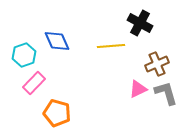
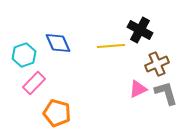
black cross: moved 7 px down
blue diamond: moved 1 px right, 2 px down
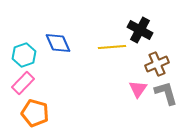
yellow line: moved 1 px right, 1 px down
pink rectangle: moved 11 px left
pink triangle: rotated 30 degrees counterclockwise
orange pentagon: moved 22 px left
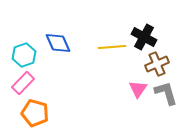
black cross: moved 4 px right, 7 px down
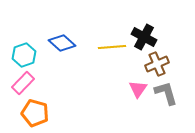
blue diamond: moved 4 px right; rotated 24 degrees counterclockwise
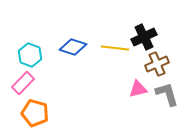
black cross: rotated 35 degrees clockwise
blue diamond: moved 11 px right, 4 px down; rotated 24 degrees counterclockwise
yellow line: moved 3 px right, 1 px down; rotated 12 degrees clockwise
cyan hexagon: moved 6 px right; rotated 20 degrees counterclockwise
pink triangle: rotated 42 degrees clockwise
gray L-shape: moved 1 px right, 1 px down
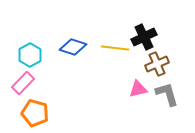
cyan hexagon: rotated 10 degrees clockwise
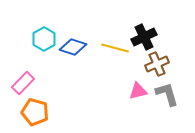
yellow line: rotated 8 degrees clockwise
cyan hexagon: moved 14 px right, 16 px up
pink triangle: moved 2 px down
orange pentagon: moved 1 px up
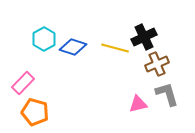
pink triangle: moved 13 px down
